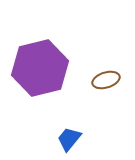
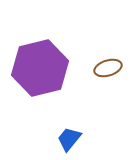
brown ellipse: moved 2 px right, 12 px up
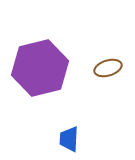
blue trapezoid: rotated 36 degrees counterclockwise
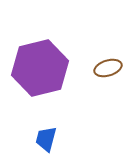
blue trapezoid: moved 23 px left; rotated 12 degrees clockwise
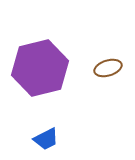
blue trapezoid: rotated 132 degrees counterclockwise
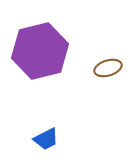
purple hexagon: moved 17 px up
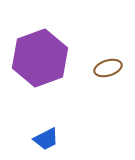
purple hexagon: moved 7 px down; rotated 6 degrees counterclockwise
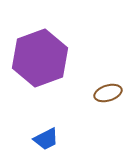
brown ellipse: moved 25 px down
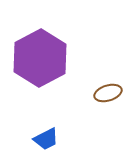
purple hexagon: rotated 8 degrees counterclockwise
